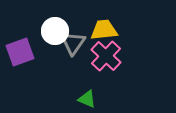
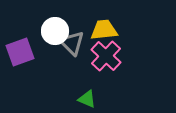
gray triangle: moved 1 px left; rotated 20 degrees counterclockwise
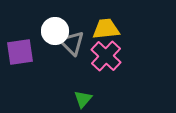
yellow trapezoid: moved 2 px right, 1 px up
purple square: rotated 12 degrees clockwise
green triangle: moved 4 px left; rotated 48 degrees clockwise
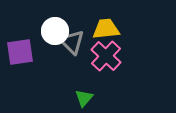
gray triangle: moved 1 px up
green triangle: moved 1 px right, 1 px up
